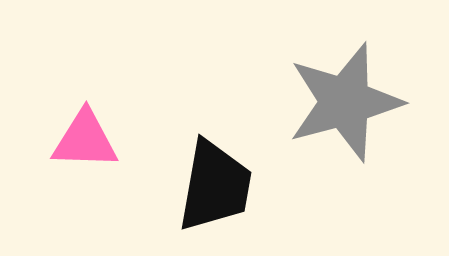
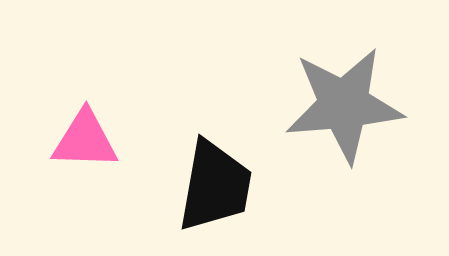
gray star: moved 1 px left, 3 px down; rotated 10 degrees clockwise
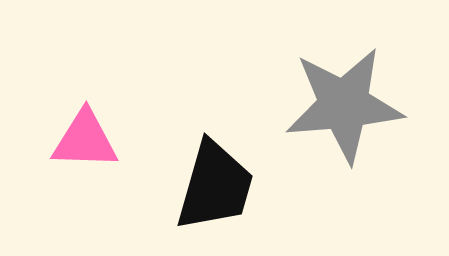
black trapezoid: rotated 6 degrees clockwise
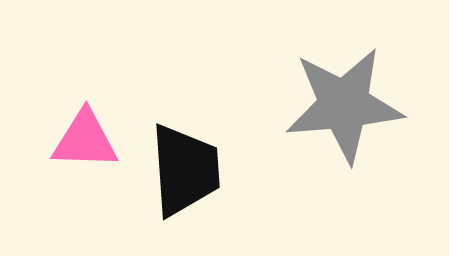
black trapezoid: moved 30 px left, 16 px up; rotated 20 degrees counterclockwise
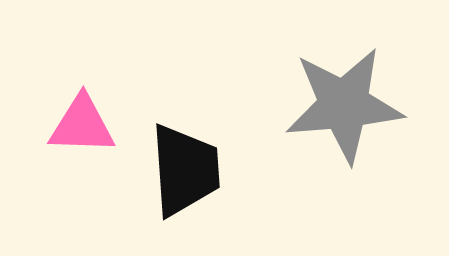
pink triangle: moved 3 px left, 15 px up
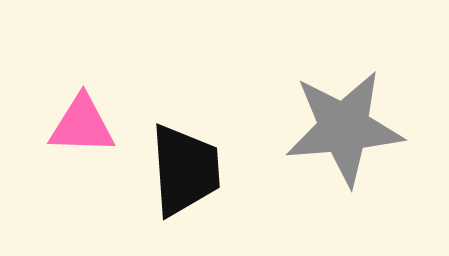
gray star: moved 23 px down
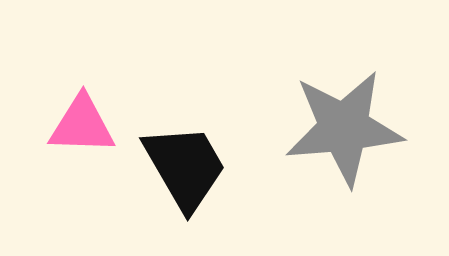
black trapezoid: moved 3 px up; rotated 26 degrees counterclockwise
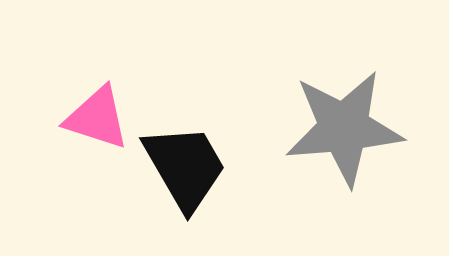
pink triangle: moved 15 px right, 7 px up; rotated 16 degrees clockwise
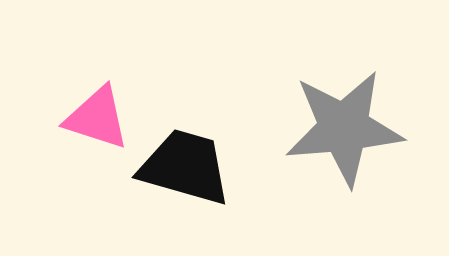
black trapezoid: rotated 44 degrees counterclockwise
